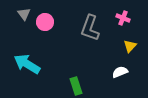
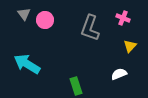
pink circle: moved 2 px up
white semicircle: moved 1 px left, 2 px down
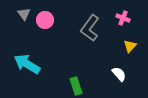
gray L-shape: rotated 16 degrees clockwise
white semicircle: rotated 70 degrees clockwise
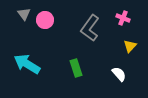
green rectangle: moved 18 px up
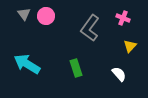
pink circle: moved 1 px right, 4 px up
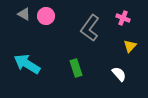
gray triangle: rotated 24 degrees counterclockwise
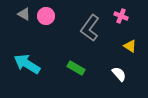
pink cross: moved 2 px left, 2 px up
yellow triangle: rotated 40 degrees counterclockwise
green rectangle: rotated 42 degrees counterclockwise
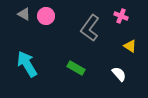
cyan arrow: rotated 28 degrees clockwise
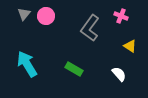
gray triangle: rotated 40 degrees clockwise
green rectangle: moved 2 px left, 1 px down
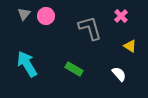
pink cross: rotated 24 degrees clockwise
gray L-shape: rotated 128 degrees clockwise
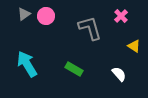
gray triangle: rotated 16 degrees clockwise
yellow triangle: moved 4 px right
